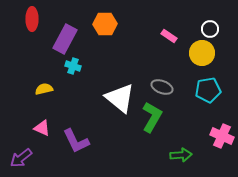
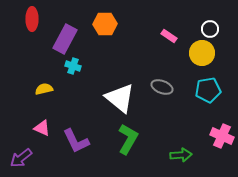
green L-shape: moved 24 px left, 22 px down
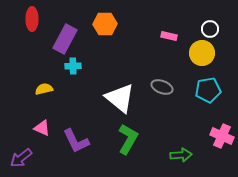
pink rectangle: rotated 21 degrees counterclockwise
cyan cross: rotated 21 degrees counterclockwise
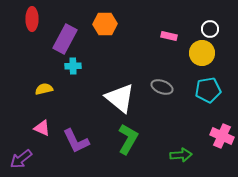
purple arrow: moved 1 px down
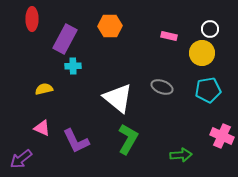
orange hexagon: moved 5 px right, 2 px down
white triangle: moved 2 px left
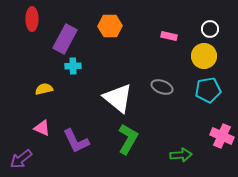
yellow circle: moved 2 px right, 3 px down
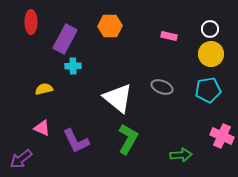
red ellipse: moved 1 px left, 3 px down
yellow circle: moved 7 px right, 2 px up
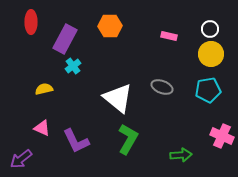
cyan cross: rotated 35 degrees counterclockwise
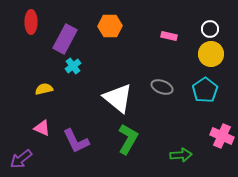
cyan pentagon: moved 3 px left; rotated 25 degrees counterclockwise
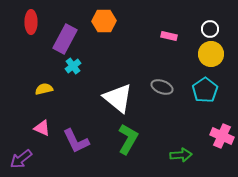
orange hexagon: moved 6 px left, 5 px up
